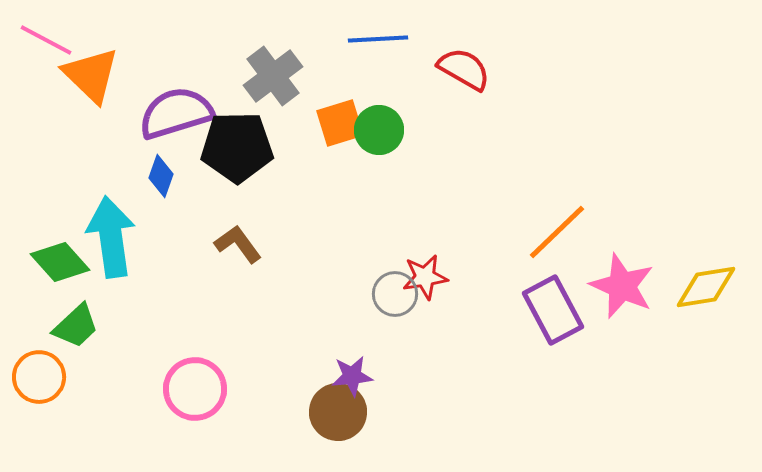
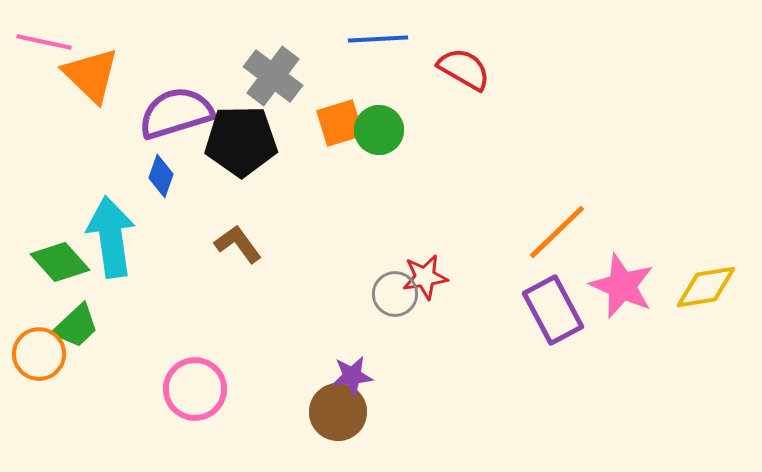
pink line: moved 2 px left, 2 px down; rotated 16 degrees counterclockwise
gray cross: rotated 16 degrees counterclockwise
black pentagon: moved 4 px right, 6 px up
orange circle: moved 23 px up
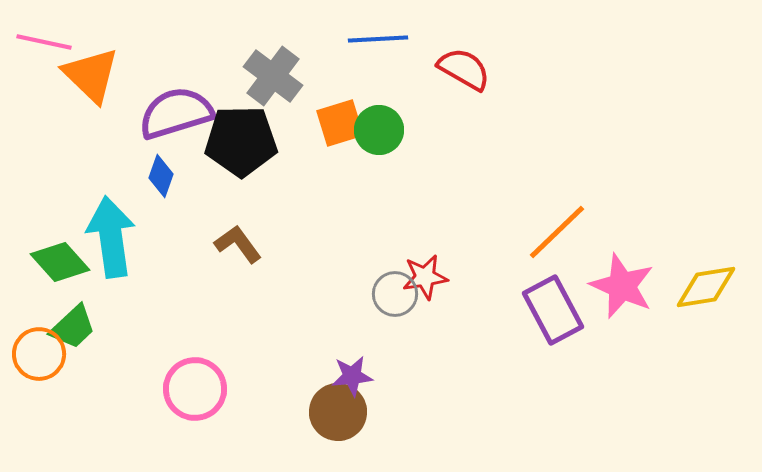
green trapezoid: moved 3 px left, 1 px down
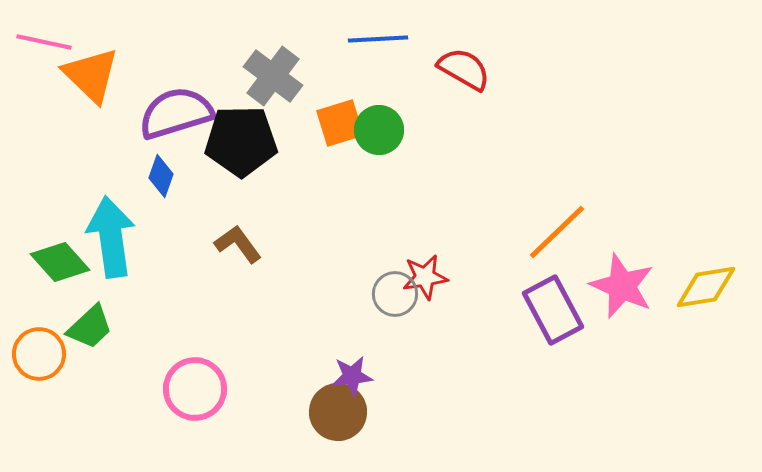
green trapezoid: moved 17 px right
